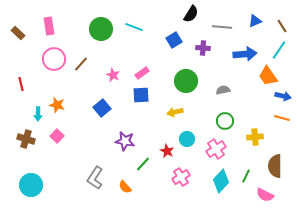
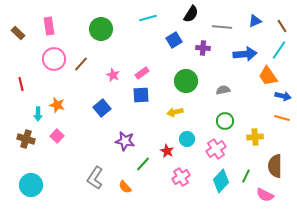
cyan line at (134, 27): moved 14 px right, 9 px up; rotated 36 degrees counterclockwise
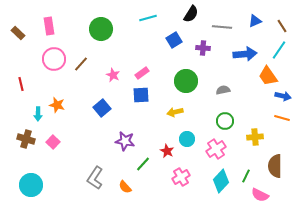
pink square at (57, 136): moved 4 px left, 6 px down
pink semicircle at (265, 195): moved 5 px left
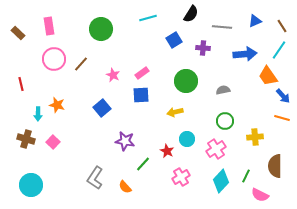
blue arrow at (283, 96): rotated 35 degrees clockwise
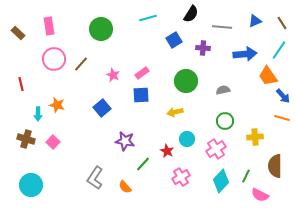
brown line at (282, 26): moved 3 px up
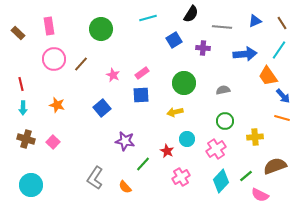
green circle at (186, 81): moved 2 px left, 2 px down
cyan arrow at (38, 114): moved 15 px left, 6 px up
brown semicircle at (275, 166): rotated 70 degrees clockwise
green line at (246, 176): rotated 24 degrees clockwise
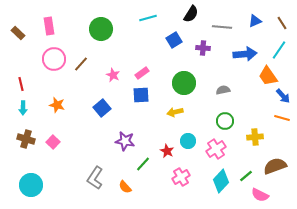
cyan circle at (187, 139): moved 1 px right, 2 px down
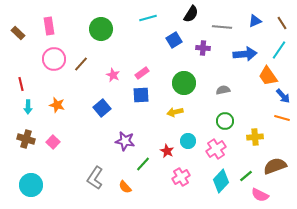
cyan arrow at (23, 108): moved 5 px right, 1 px up
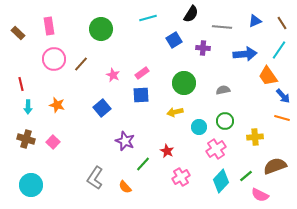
purple star at (125, 141): rotated 12 degrees clockwise
cyan circle at (188, 141): moved 11 px right, 14 px up
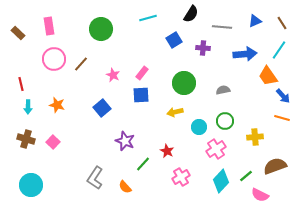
pink rectangle at (142, 73): rotated 16 degrees counterclockwise
